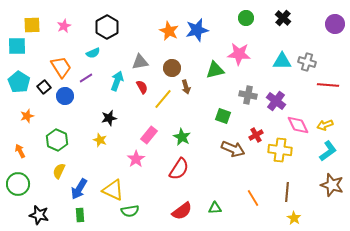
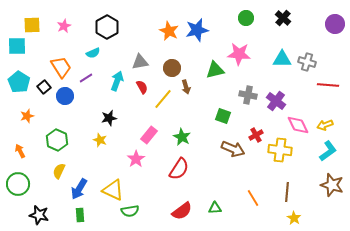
cyan triangle at (282, 61): moved 2 px up
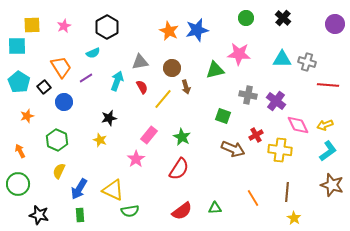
blue circle at (65, 96): moved 1 px left, 6 px down
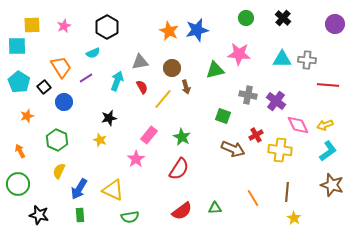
gray cross at (307, 62): moved 2 px up; rotated 12 degrees counterclockwise
green semicircle at (130, 211): moved 6 px down
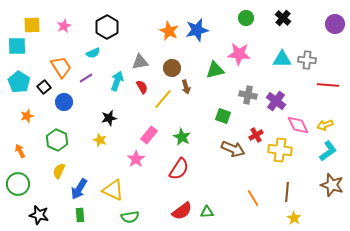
green triangle at (215, 208): moved 8 px left, 4 px down
